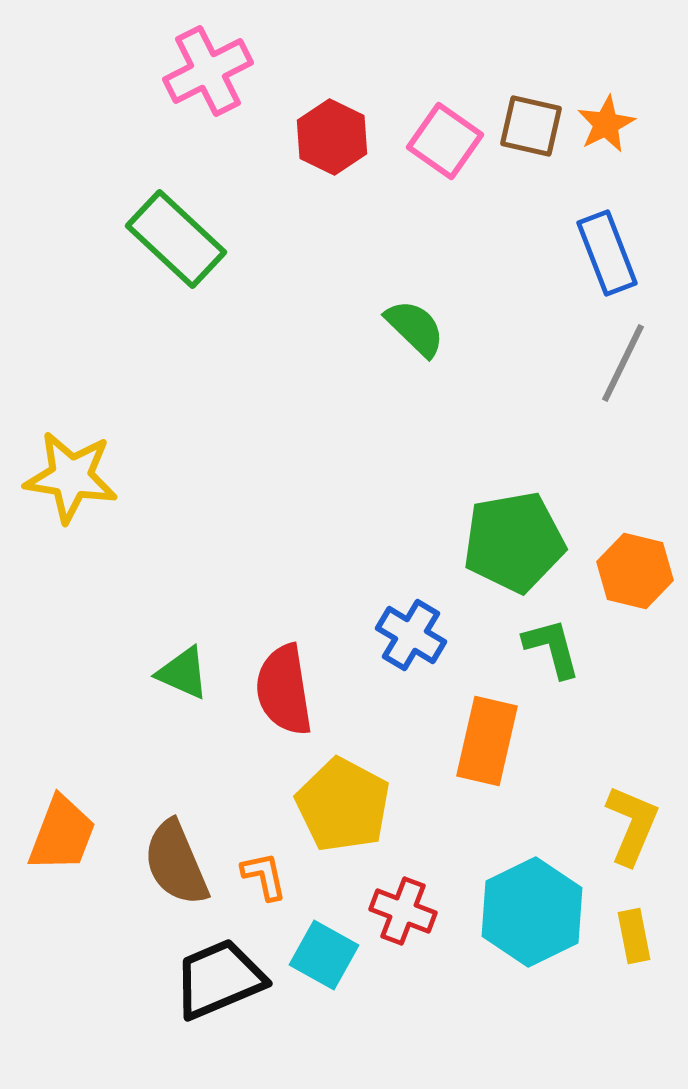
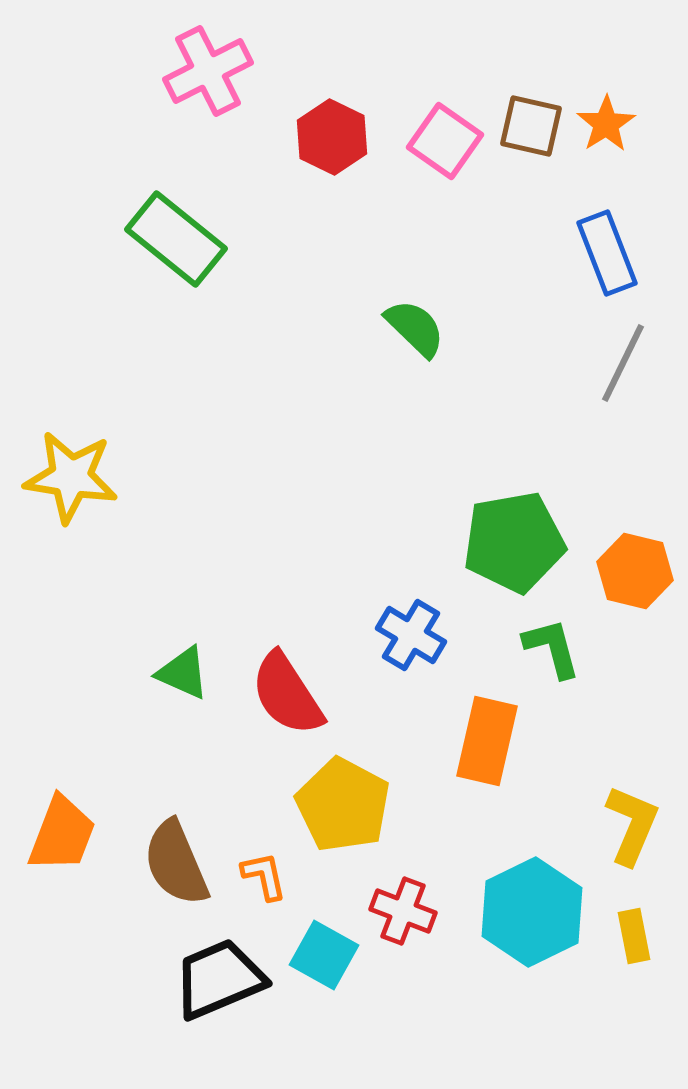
orange star: rotated 6 degrees counterclockwise
green rectangle: rotated 4 degrees counterclockwise
red semicircle: moved 3 px right, 4 px down; rotated 24 degrees counterclockwise
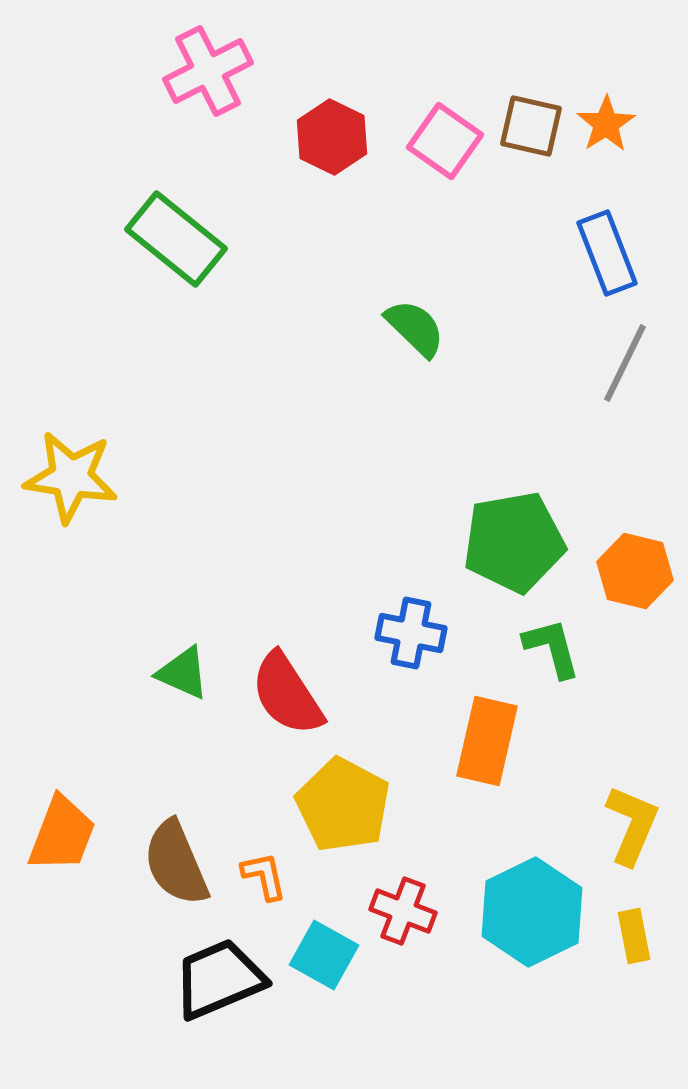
gray line: moved 2 px right
blue cross: moved 2 px up; rotated 20 degrees counterclockwise
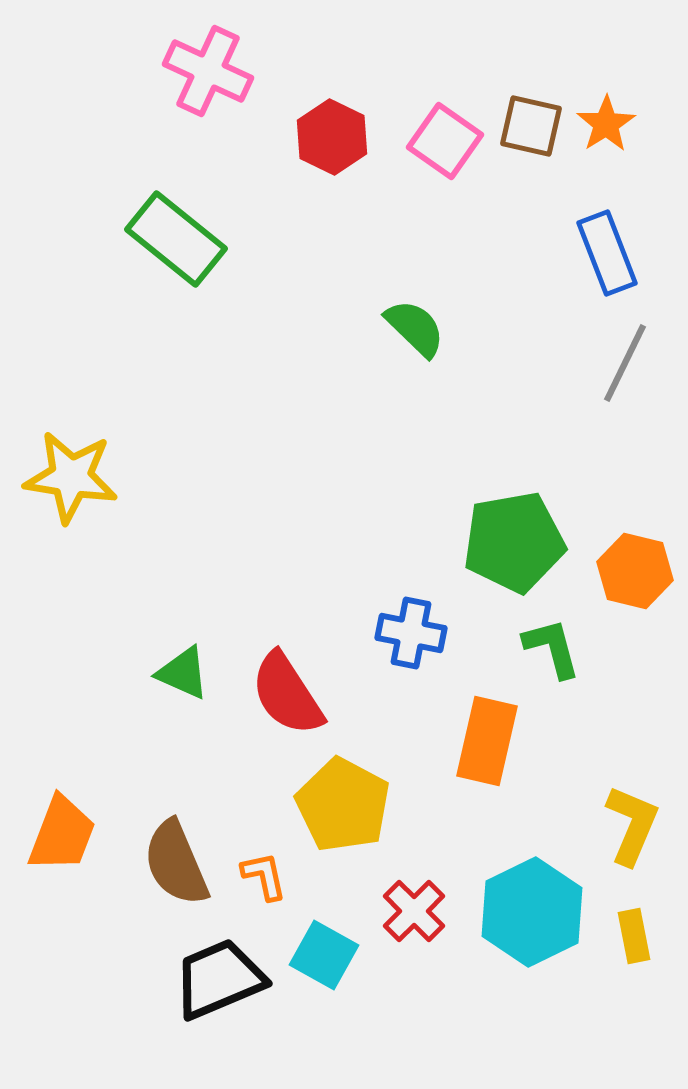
pink cross: rotated 38 degrees counterclockwise
red cross: moved 11 px right; rotated 24 degrees clockwise
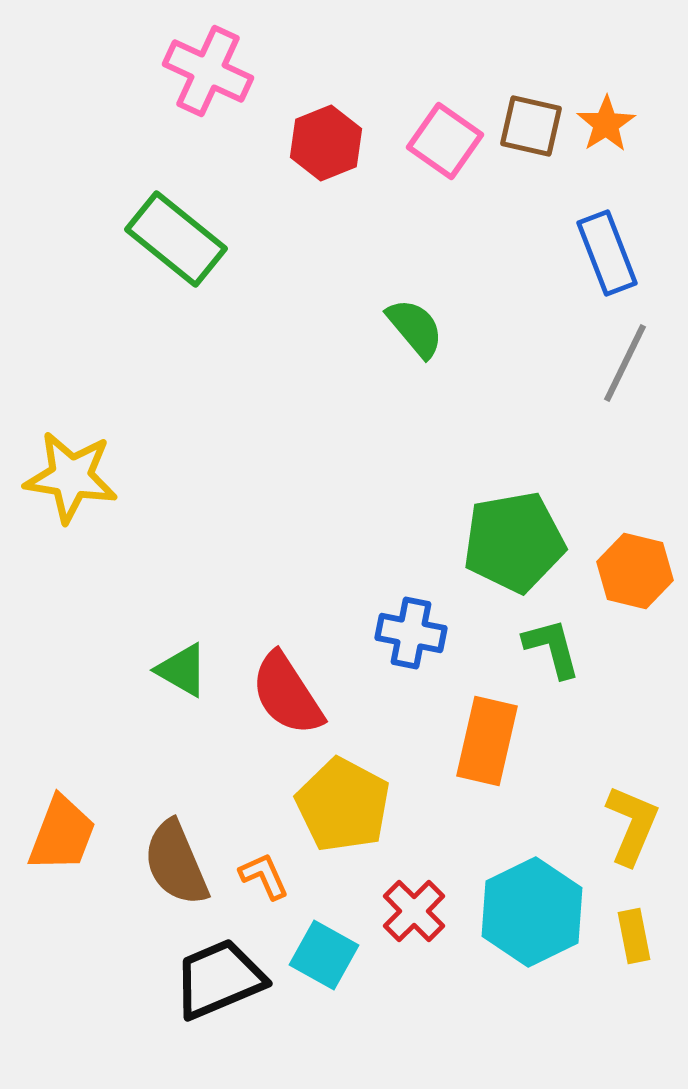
red hexagon: moved 6 px left, 6 px down; rotated 12 degrees clockwise
green semicircle: rotated 6 degrees clockwise
green triangle: moved 1 px left, 3 px up; rotated 6 degrees clockwise
orange L-shape: rotated 12 degrees counterclockwise
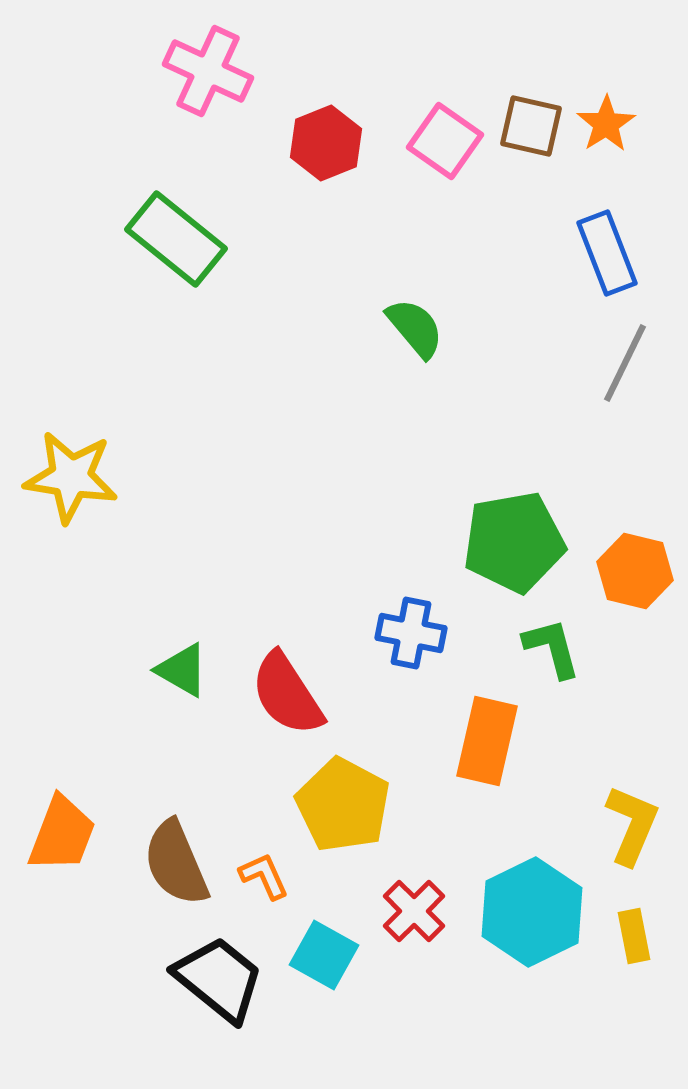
black trapezoid: rotated 62 degrees clockwise
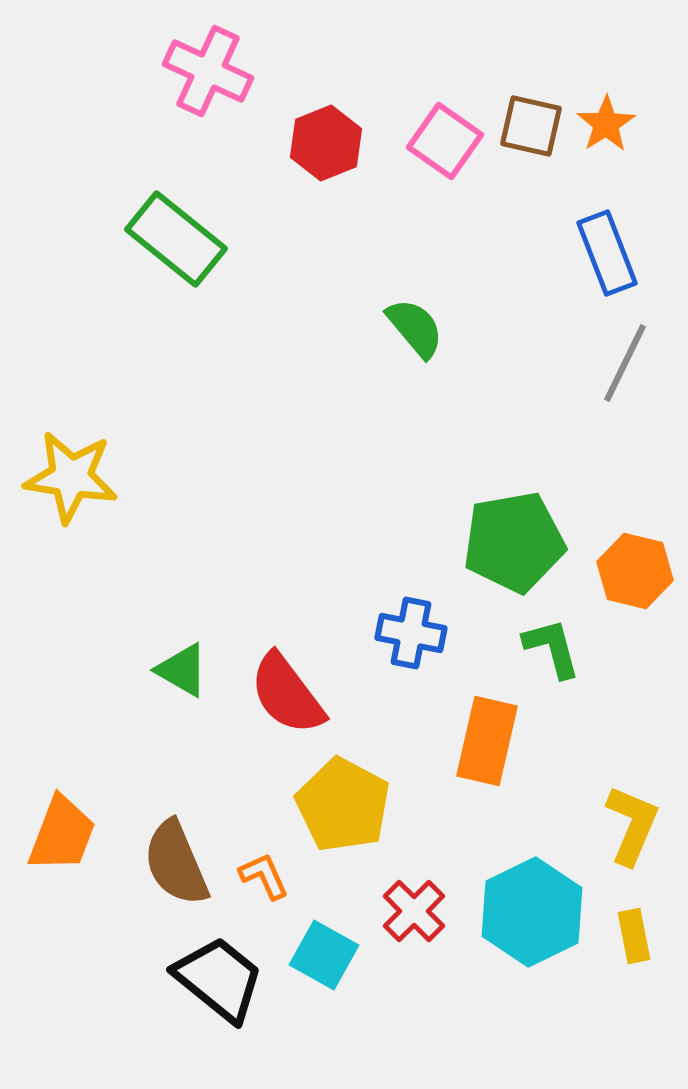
red semicircle: rotated 4 degrees counterclockwise
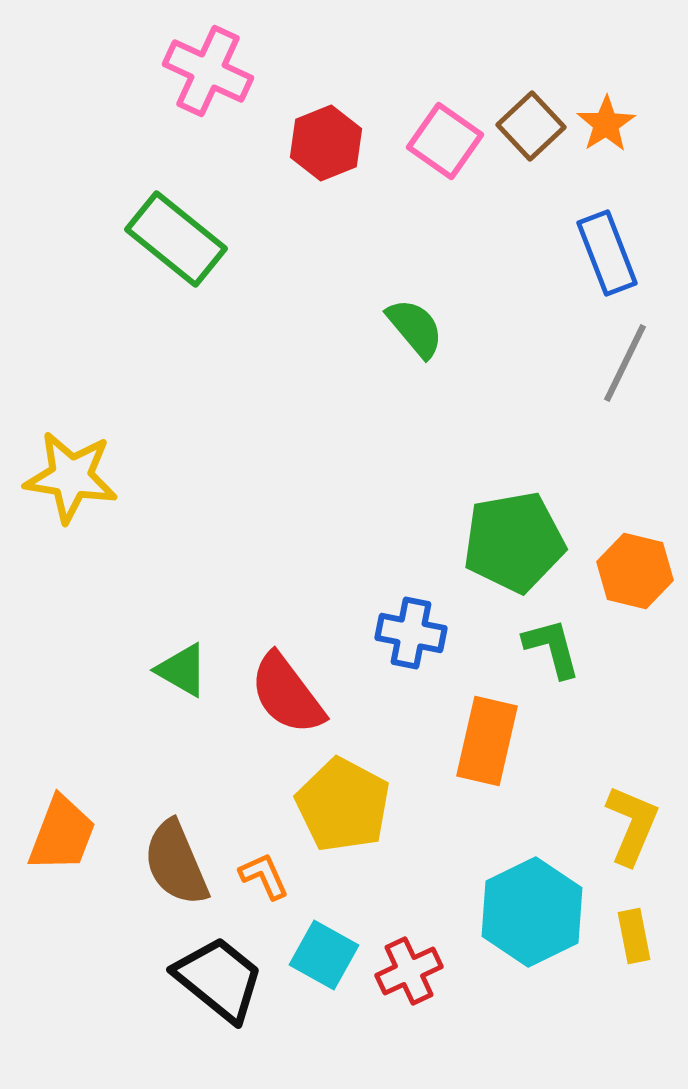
brown square: rotated 34 degrees clockwise
red cross: moved 5 px left, 60 px down; rotated 20 degrees clockwise
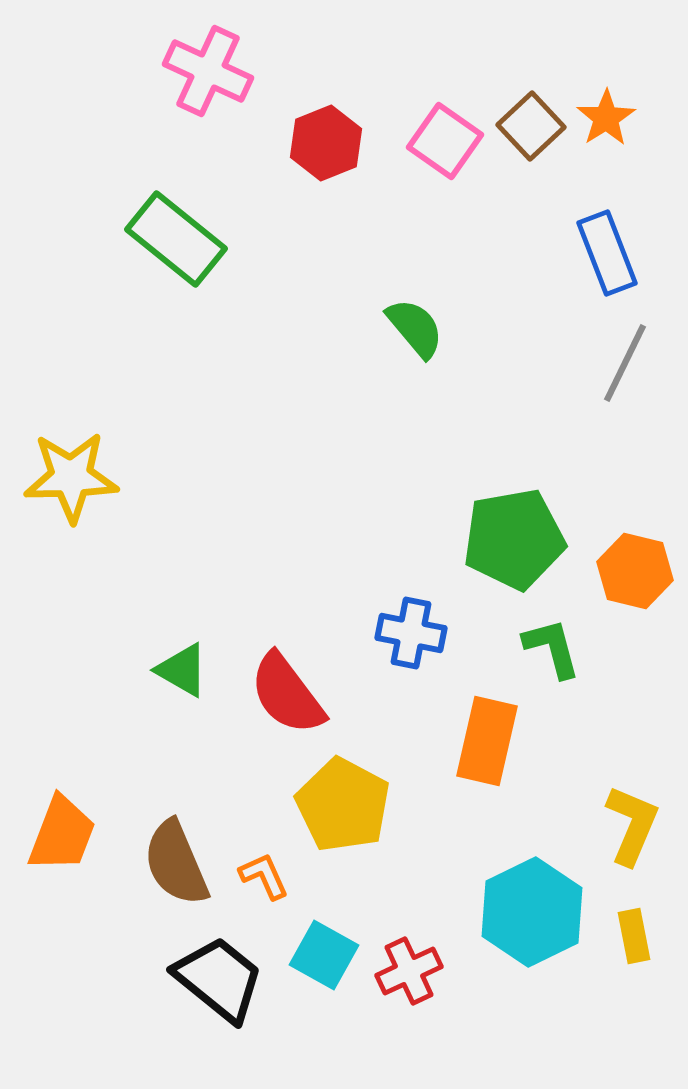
orange star: moved 6 px up
yellow star: rotated 10 degrees counterclockwise
green pentagon: moved 3 px up
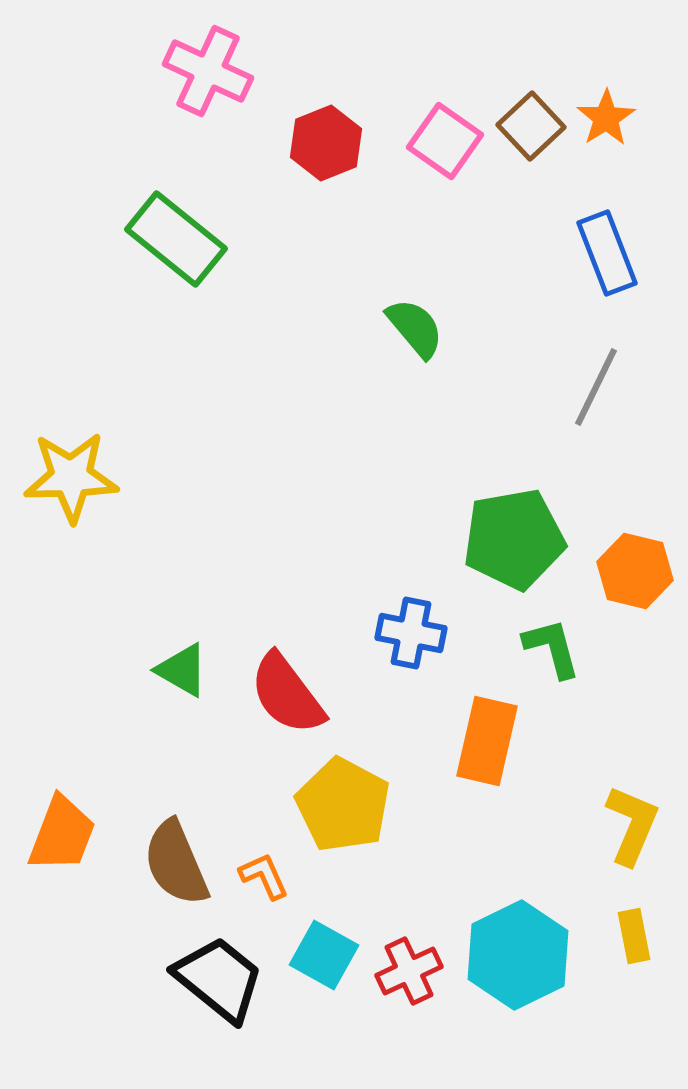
gray line: moved 29 px left, 24 px down
cyan hexagon: moved 14 px left, 43 px down
